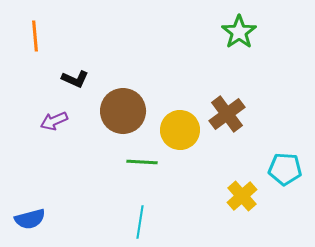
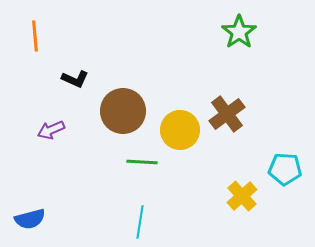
purple arrow: moved 3 px left, 9 px down
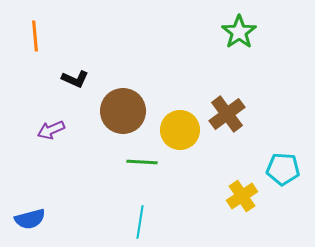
cyan pentagon: moved 2 px left
yellow cross: rotated 8 degrees clockwise
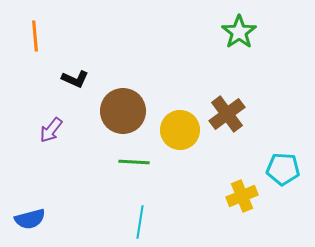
purple arrow: rotated 28 degrees counterclockwise
green line: moved 8 px left
yellow cross: rotated 12 degrees clockwise
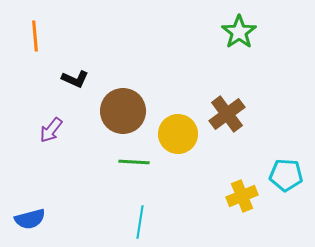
yellow circle: moved 2 px left, 4 px down
cyan pentagon: moved 3 px right, 6 px down
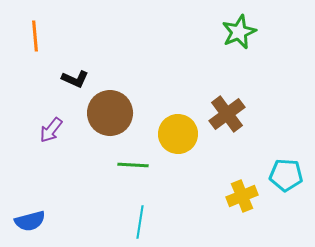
green star: rotated 12 degrees clockwise
brown circle: moved 13 px left, 2 px down
green line: moved 1 px left, 3 px down
blue semicircle: moved 2 px down
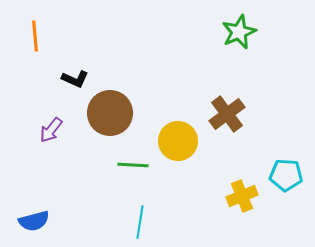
yellow circle: moved 7 px down
blue semicircle: moved 4 px right
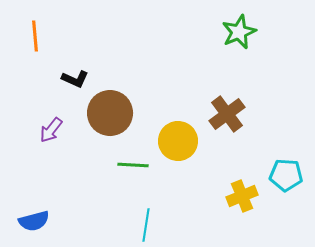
cyan line: moved 6 px right, 3 px down
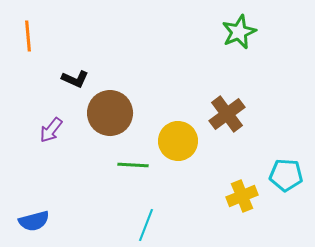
orange line: moved 7 px left
cyan line: rotated 12 degrees clockwise
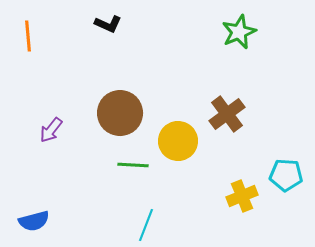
black L-shape: moved 33 px right, 55 px up
brown circle: moved 10 px right
